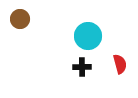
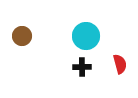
brown circle: moved 2 px right, 17 px down
cyan circle: moved 2 px left
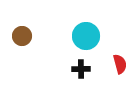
black cross: moved 1 px left, 2 px down
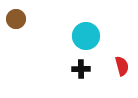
brown circle: moved 6 px left, 17 px up
red semicircle: moved 2 px right, 2 px down
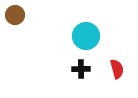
brown circle: moved 1 px left, 4 px up
red semicircle: moved 5 px left, 3 px down
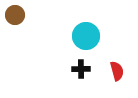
red semicircle: moved 2 px down
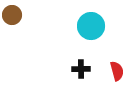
brown circle: moved 3 px left
cyan circle: moved 5 px right, 10 px up
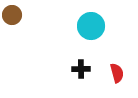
red semicircle: moved 2 px down
